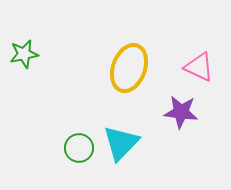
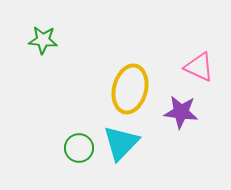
green star: moved 19 px right, 14 px up; rotated 16 degrees clockwise
yellow ellipse: moved 1 px right, 21 px down; rotated 6 degrees counterclockwise
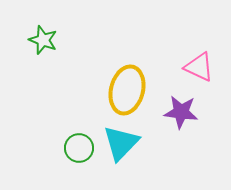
green star: rotated 16 degrees clockwise
yellow ellipse: moved 3 px left, 1 px down
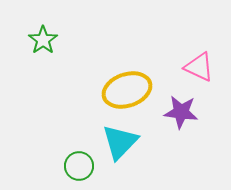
green star: rotated 16 degrees clockwise
yellow ellipse: rotated 57 degrees clockwise
cyan triangle: moved 1 px left, 1 px up
green circle: moved 18 px down
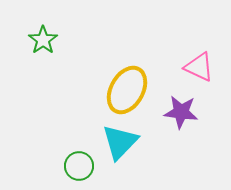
yellow ellipse: rotated 42 degrees counterclockwise
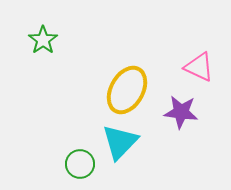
green circle: moved 1 px right, 2 px up
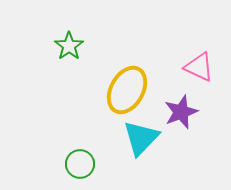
green star: moved 26 px right, 6 px down
purple star: rotated 28 degrees counterclockwise
cyan triangle: moved 21 px right, 4 px up
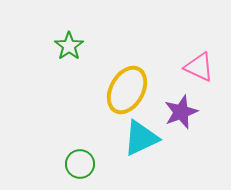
cyan triangle: rotated 21 degrees clockwise
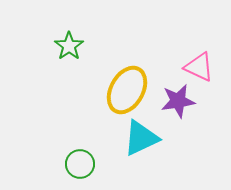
purple star: moved 3 px left, 11 px up; rotated 12 degrees clockwise
